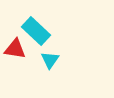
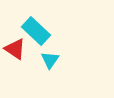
red triangle: rotated 25 degrees clockwise
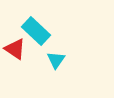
cyan triangle: moved 6 px right
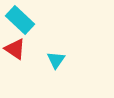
cyan rectangle: moved 16 px left, 11 px up
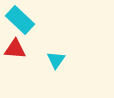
red triangle: rotated 30 degrees counterclockwise
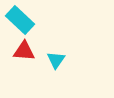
red triangle: moved 9 px right, 2 px down
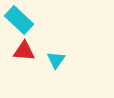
cyan rectangle: moved 1 px left
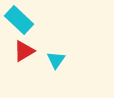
red triangle: rotated 35 degrees counterclockwise
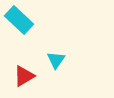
red triangle: moved 25 px down
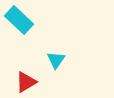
red triangle: moved 2 px right, 6 px down
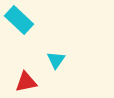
red triangle: rotated 20 degrees clockwise
